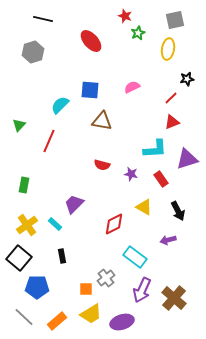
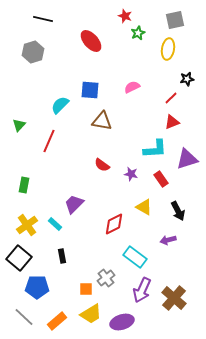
red semicircle at (102, 165): rotated 21 degrees clockwise
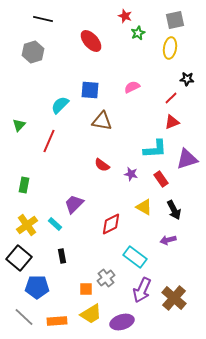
yellow ellipse at (168, 49): moved 2 px right, 1 px up
black star at (187, 79): rotated 16 degrees clockwise
black arrow at (178, 211): moved 4 px left, 1 px up
red diamond at (114, 224): moved 3 px left
orange rectangle at (57, 321): rotated 36 degrees clockwise
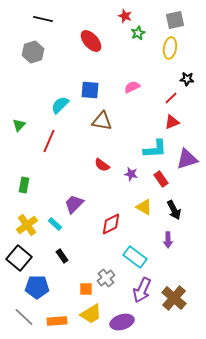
purple arrow at (168, 240): rotated 77 degrees counterclockwise
black rectangle at (62, 256): rotated 24 degrees counterclockwise
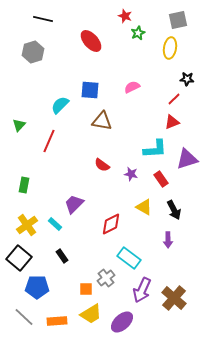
gray square at (175, 20): moved 3 px right
red line at (171, 98): moved 3 px right, 1 px down
cyan rectangle at (135, 257): moved 6 px left, 1 px down
purple ellipse at (122, 322): rotated 25 degrees counterclockwise
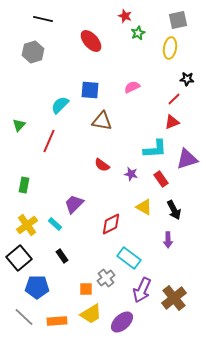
black square at (19, 258): rotated 10 degrees clockwise
brown cross at (174, 298): rotated 10 degrees clockwise
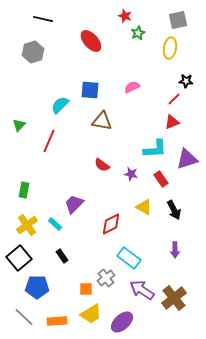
black star at (187, 79): moved 1 px left, 2 px down
green rectangle at (24, 185): moved 5 px down
purple arrow at (168, 240): moved 7 px right, 10 px down
purple arrow at (142, 290): rotated 100 degrees clockwise
